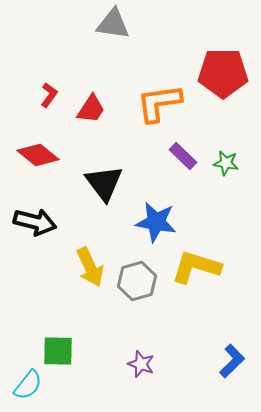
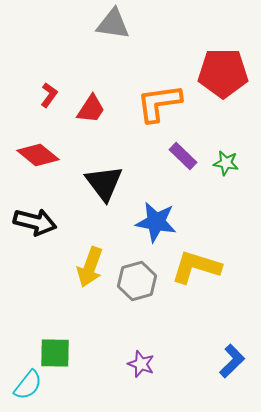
yellow arrow: rotated 45 degrees clockwise
green square: moved 3 px left, 2 px down
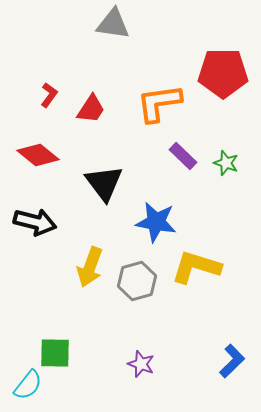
green star: rotated 10 degrees clockwise
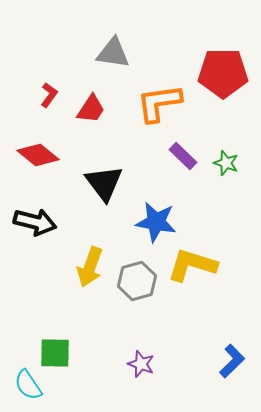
gray triangle: moved 29 px down
yellow L-shape: moved 4 px left, 2 px up
cyan semicircle: rotated 108 degrees clockwise
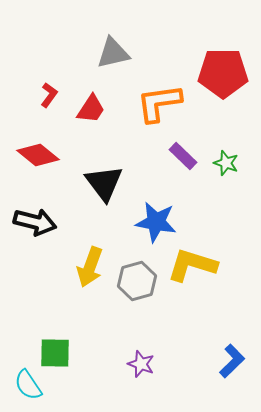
gray triangle: rotated 21 degrees counterclockwise
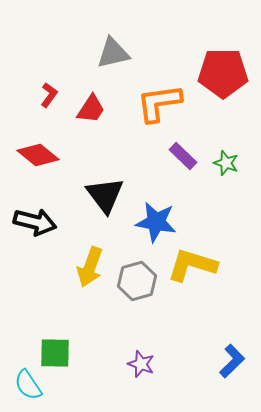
black triangle: moved 1 px right, 12 px down
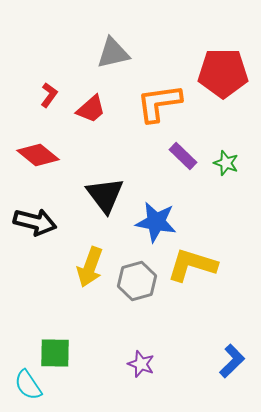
red trapezoid: rotated 16 degrees clockwise
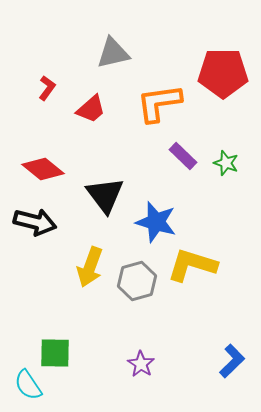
red L-shape: moved 2 px left, 7 px up
red diamond: moved 5 px right, 14 px down
blue star: rotated 6 degrees clockwise
purple star: rotated 12 degrees clockwise
